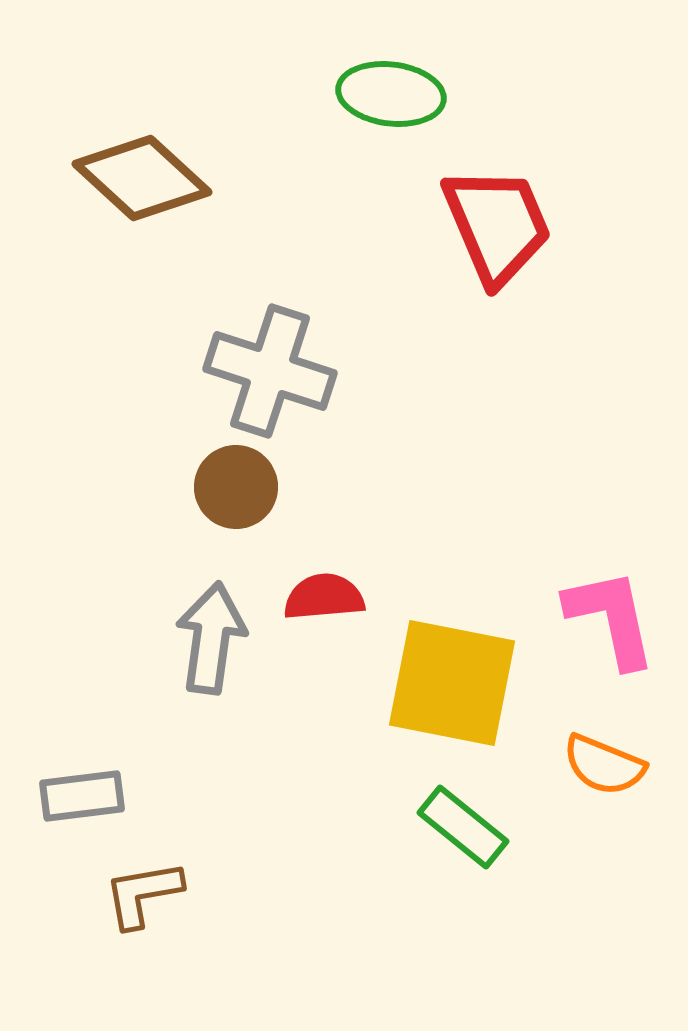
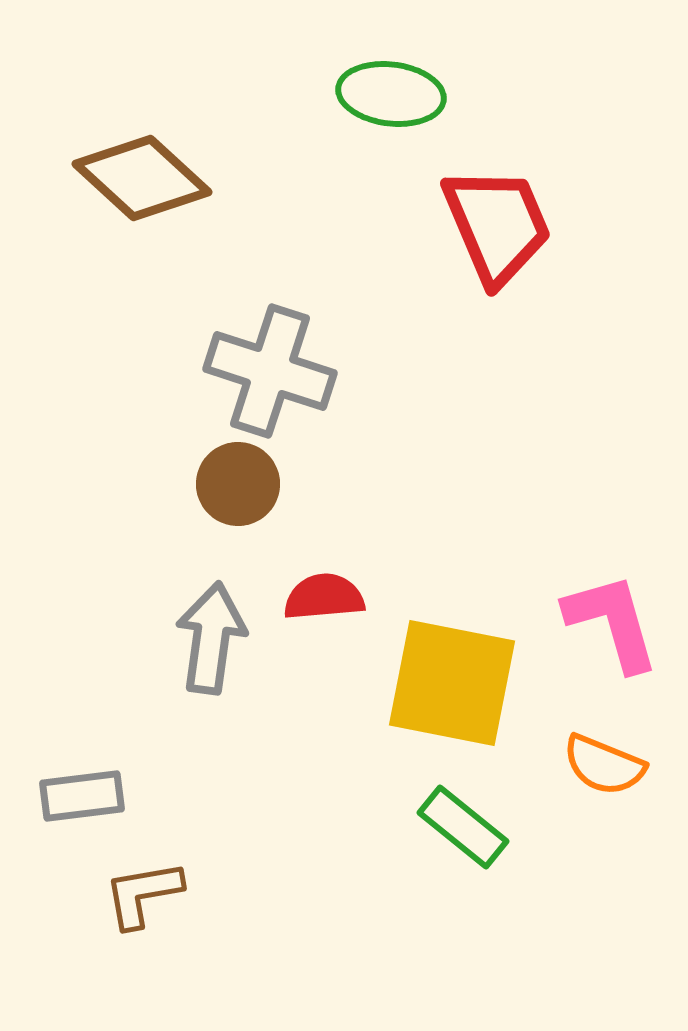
brown circle: moved 2 px right, 3 px up
pink L-shape: moved 1 px right, 4 px down; rotated 4 degrees counterclockwise
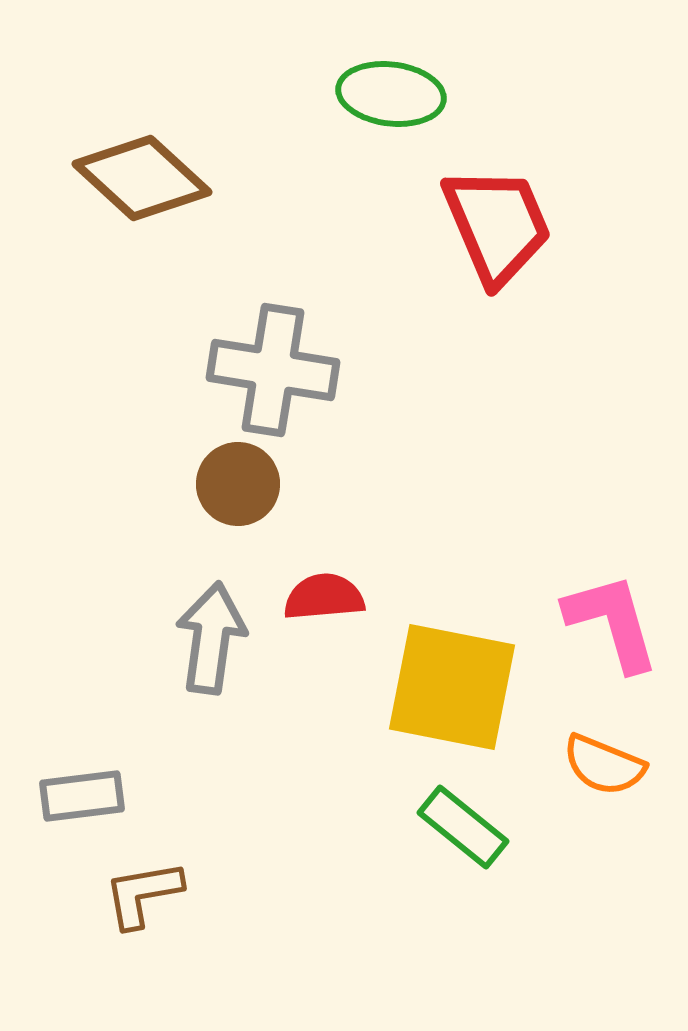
gray cross: moved 3 px right, 1 px up; rotated 9 degrees counterclockwise
yellow square: moved 4 px down
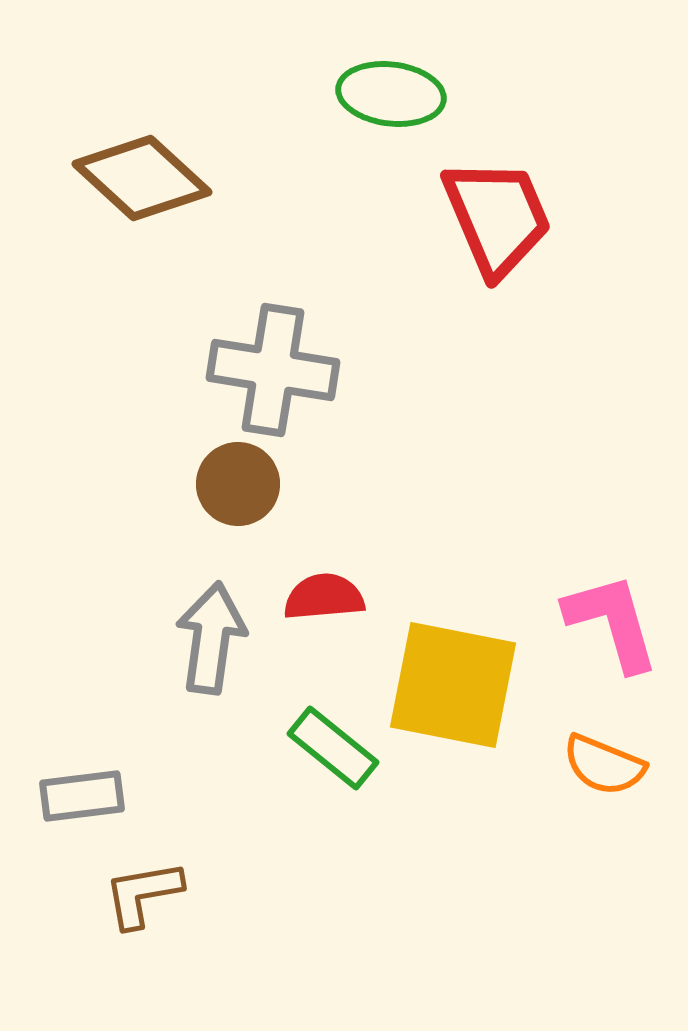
red trapezoid: moved 8 px up
yellow square: moved 1 px right, 2 px up
green rectangle: moved 130 px left, 79 px up
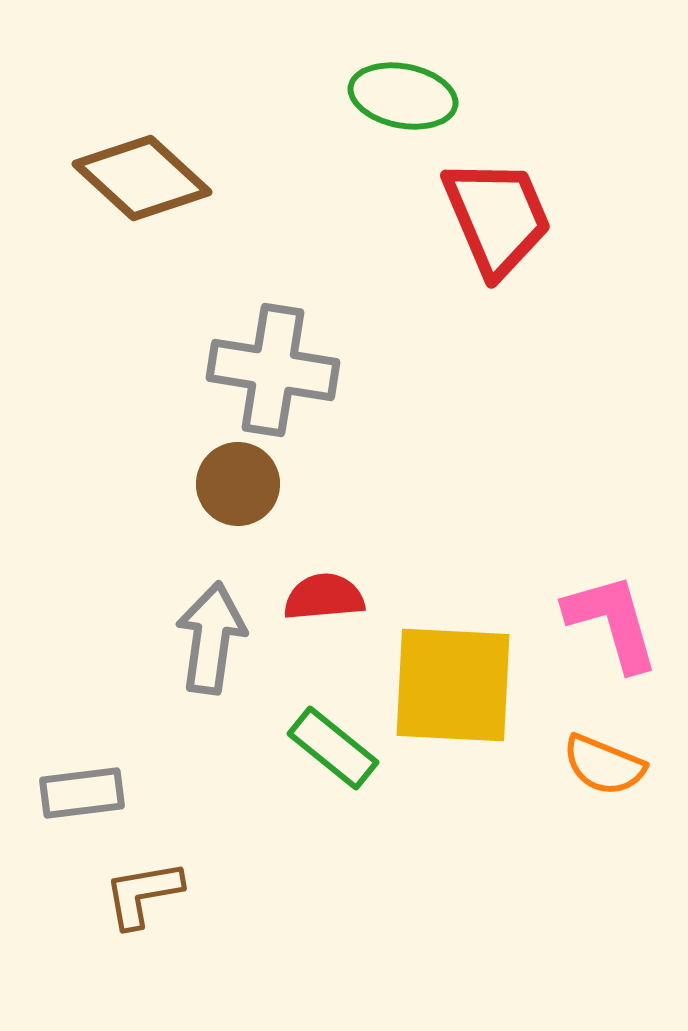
green ellipse: moved 12 px right, 2 px down; rotated 4 degrees clockwise
yellow square: rotated 8 degrees counterclockwise
gray rectangle: moved 3 px up
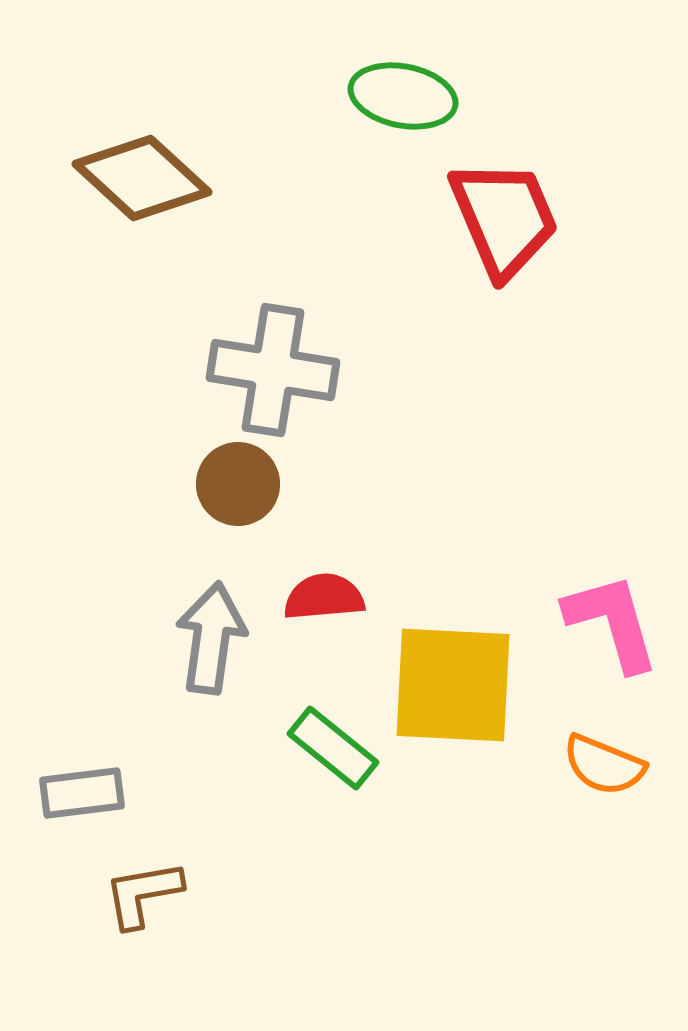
red trapezoid: moved 7 px right, 1 px down
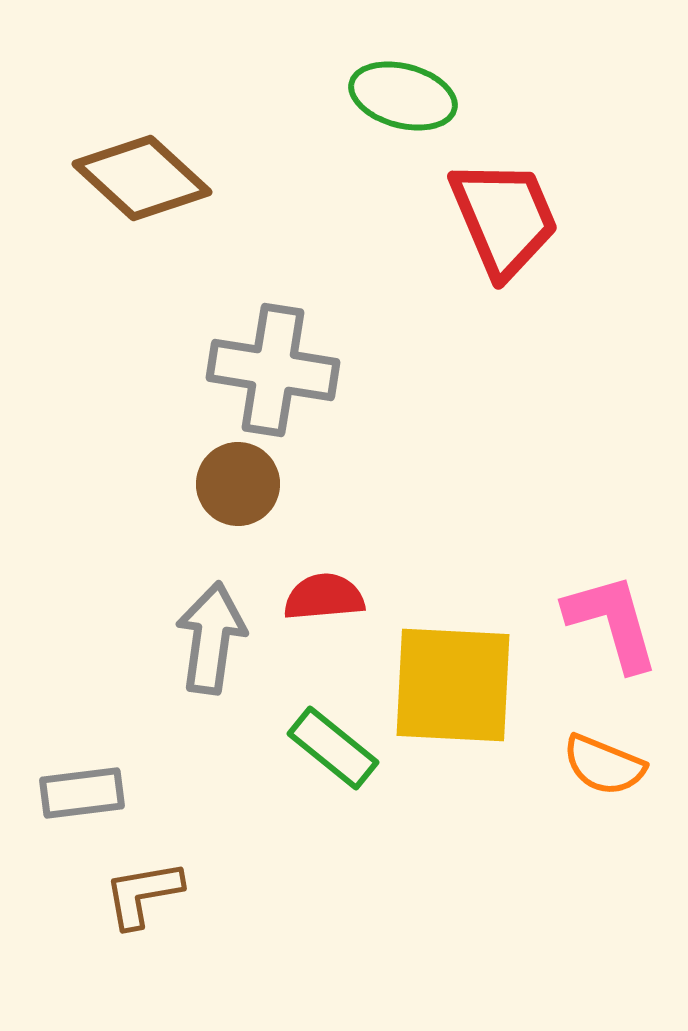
green ellipse: rotated 4 degrees clockwise
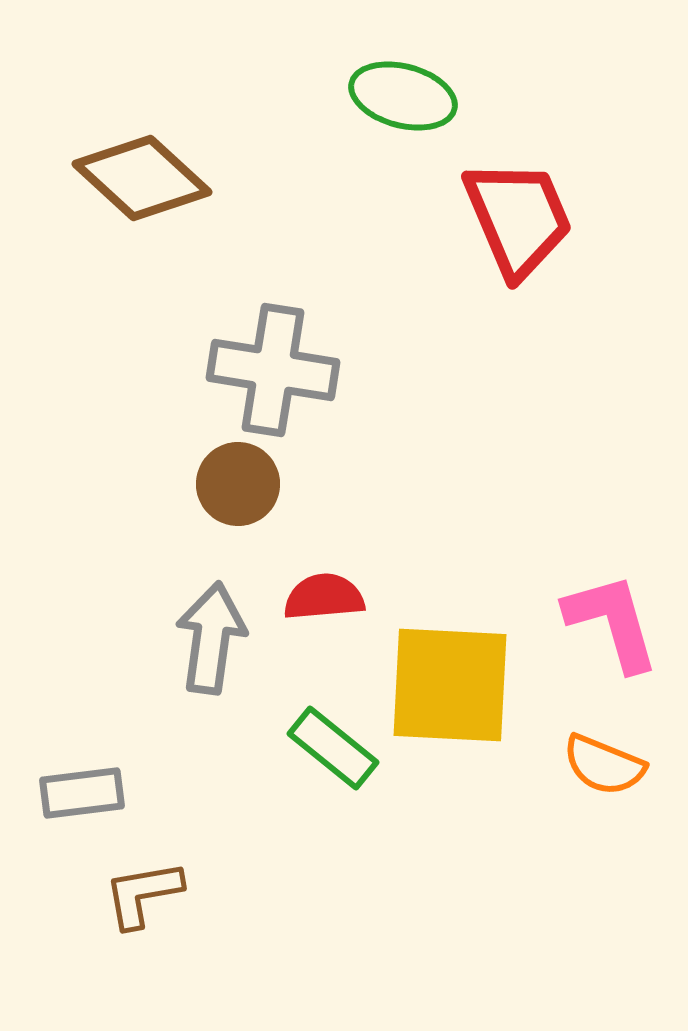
red trapezoid: moved 14 px right
yellow square: moved 3 px left
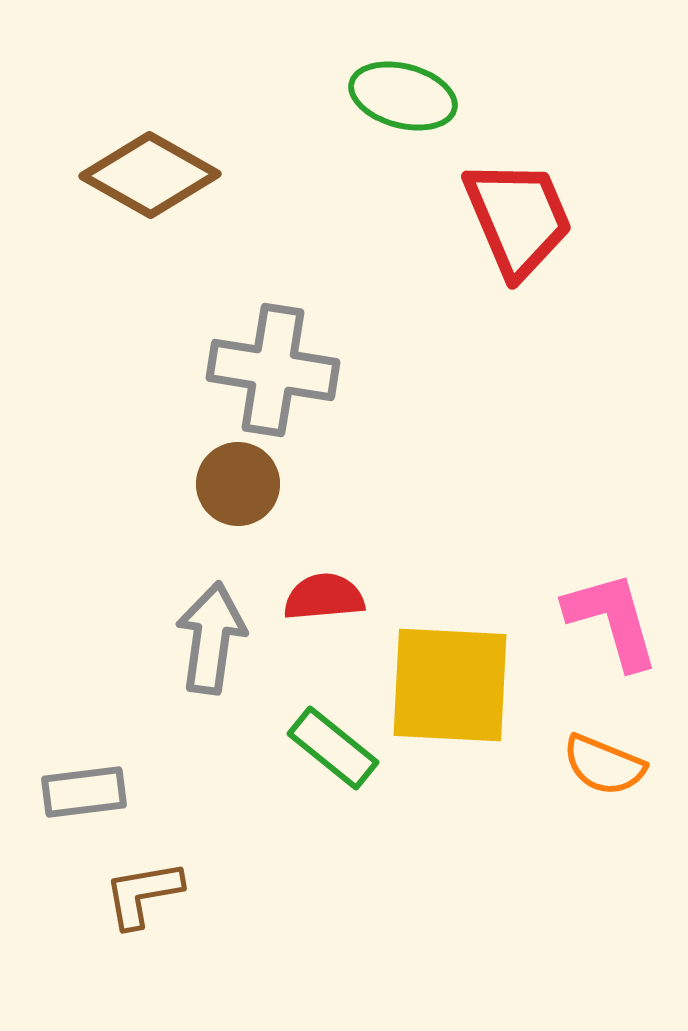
brown diamond: moved 8 px right, 3 px up; rotated 13 degrees counterclockwise
pink L-shape: moved 2 px up
gray rectangle: moved 2 px right, 1 px up
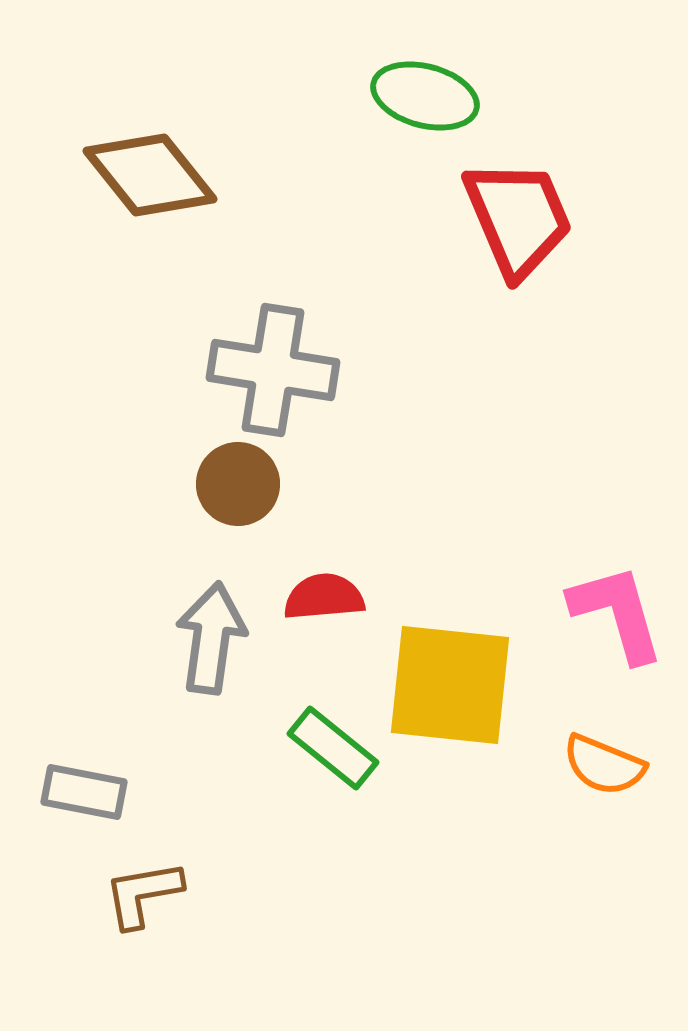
green ellipse: moved 22 px right
brown diamond: rotated 22 degrees clockwise
pink L-shape: moved 5 px right, 7 px up
yellow square: rotated 3 degrees clockwise
gray rectangle: rotated 18 degrees clockwise
